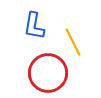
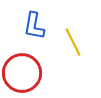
red circle: moved 26 px left
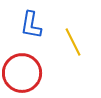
blue L-shape: moved 3 px left, 1 px up
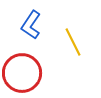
blue L-shape: rotated 24 degrees clockwise
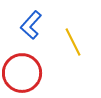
blue L-shape: rotated 8 degrees clockwise
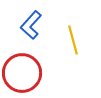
yellow line: moved 2 px up; rotated 12 degrees clockwise
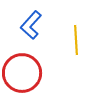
yellow line: moved 3 px right; rotated 12 degrees clockwise
